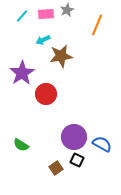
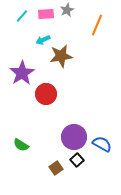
black square: rotated 24 degrees clockwise
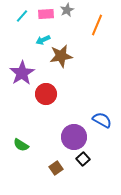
blue semicircle: moved 24 px up
black square: moved 6 px right, 1 px up
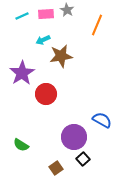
gray star: rotated 16 degrees counterclockwise
cyan line: rotated 24 degrees clockwise
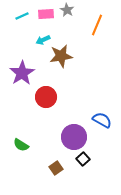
red circle: moved 3 px down
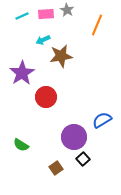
blue semicircle: rotated 60 degrees counterclockwise
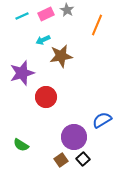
pink rectangle: rotated 21 degrees counterclockwise
purple star: rotated 15 degrees clockwise
brown square: moved 5 px right, 8 px up
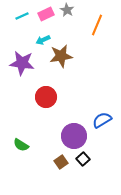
purple star: moved 10 px up; rotated 25 degrees clockwise
purple circle: moved 1 px up
brown square: moved 2 px down
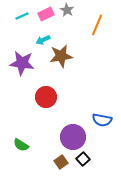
blue semicircle: rotated 138 degrees counterclockwise
purple circle: moved 1 px left, 1 px down
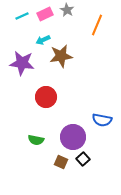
pink rectangle: moved 1 px left
green semicircle: moved 15 px right, 5 px up; rotated 21 degrees counterclockwise
brown square: rotated 32 degrees counterclockwise
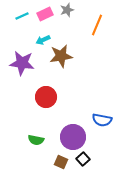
gray star: rotated 24 degrees clockwise
